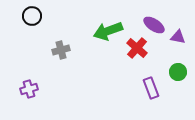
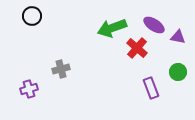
green arrow: moved 4 px right, 3 px up
gray cross: moved 19 px down
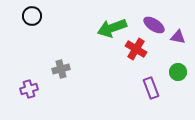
red cross: moved 1 px left, 1 px down; rotated 10 degrees counterclockwise
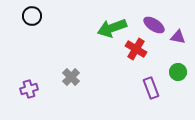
gray cross: moved 10 px right, 8 px down; rotated 30 degrees counterclockwise
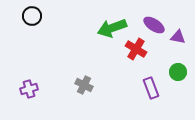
gray cross: moved 13 px right, 8 px down; rotated 18 degrees counterclockwise
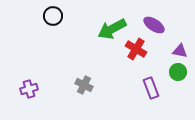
black circle: moved 21 px right
green arrow: moved 1 px down; rotated 8 degrees counterclockwise
purple triangle: moved 2 px right, 14 px down
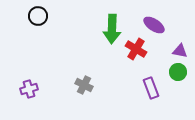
black circle: moved 15 px left
green arrow: rotated 60 degrees counterclockwise
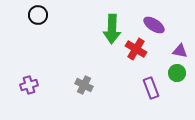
black circle: moved 1 px up
green circle: moved 1 px left, 1 px down
purple cross: moved 4 px up
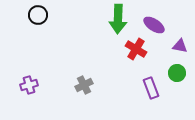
green arrow: moved 6 px right, 10 px up
purple triangle: moved 5 px up
gray cross: rotated 36 degrees clockwise
